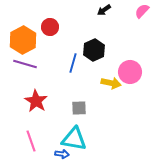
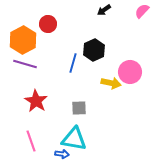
red circle: moved 2 px left, 3 px up
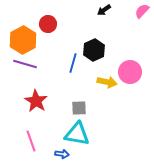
yellow arrow: moved 4 px left, 1 px up
cyan triangle: moved 3 px right, 5 px up
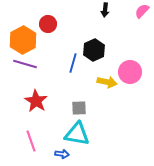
black arrow: moved 1 px right; rotated 48 degrees counterclockwise
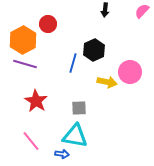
cyan triangle: moved 2 px left, 2 px down
pink line: rotated 20 degrees counterclockwise
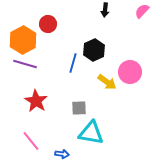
yellow arrow: rotated 24 degrees clockwise
cyan triangle: moved 16 px right, 3 px up
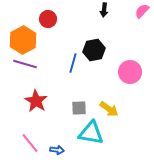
black arrow: moved 1 px left
red circle: moved 5 px up
black hexagon: rotated 15 degrees clockwise
yellow arrow: moved 2 px right, 27 px down
pink line: moved 1 px left, 2 px down
blue arrow: moved 5 px left, 4 px up
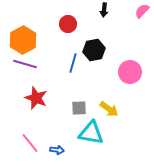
red circle: moved 20 px right, 5 px down
red star: moved 3 px up; rotated 10 degrees counterclockwise
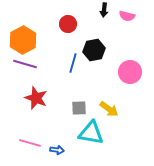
pink semicircle: moved 15 px left, 5 px down; rotated 119 degrees counterclockwise
pink line: rotated 35 degrees counterclockwise
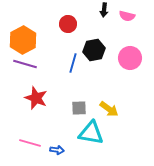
pink circle: moved 14 px up
